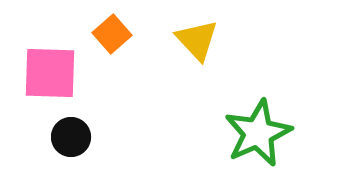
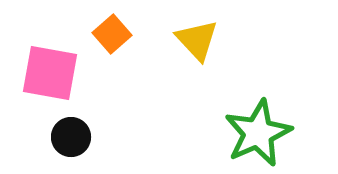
pink square: rotated 8 degrees clockwise
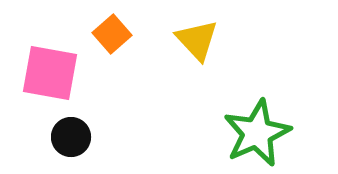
green star: moved 1 px left
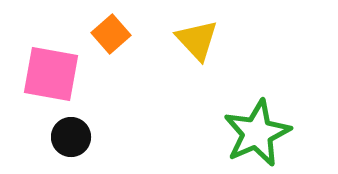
orange square: moved 1 px left
pink square: moved 1 px right, 1 px down
